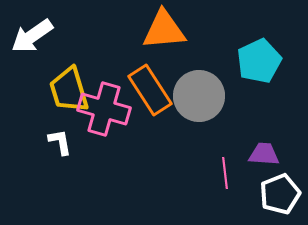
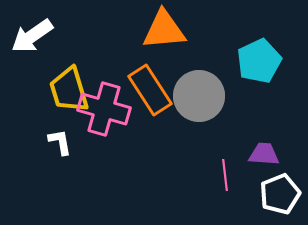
pink line: moved 2 px down
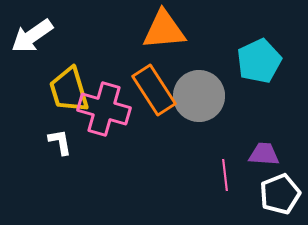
orange rectangle: moved 4 px right
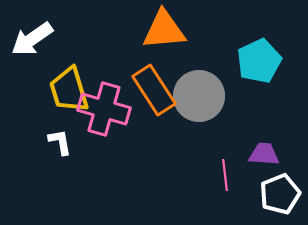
white arrow: moved 3 px down
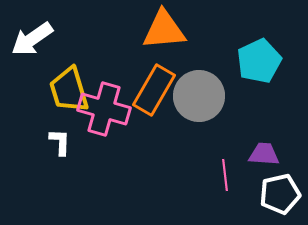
orange rectangle: rotated 63 degrees clockwise
white L-shape: rotated 12 degrees clockwise
white pentagon: rotated 9 degrees clockwise
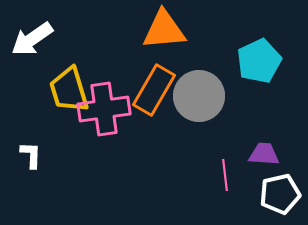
pink cross: rotated 24 degrees counterclockwise
white L-shape: moved 29 px left, 13 px down
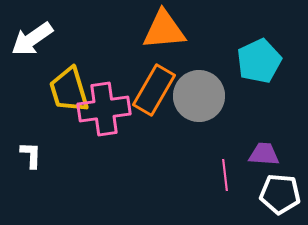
white pentagon: rotated 18 degrees clockwise
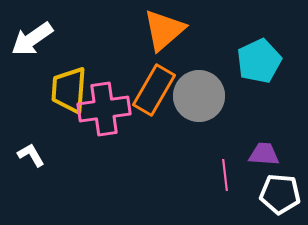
orange triangle: rotated 36 degrees counterclockwise
yellow trapezoid: rotated 21 degrees clockwise
white L-shape: rotated 32 degrees counterclockwise
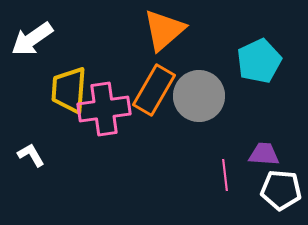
white pentagon: moved 1 px right, 4 px up
